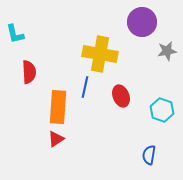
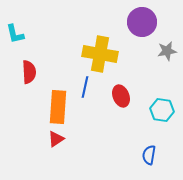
cyan hexagon: rotated 10 degrees counterclockwise
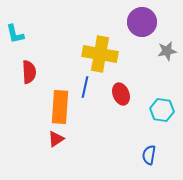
red ellipse: moved 2 px up
orange rectangle: moved 2 px right
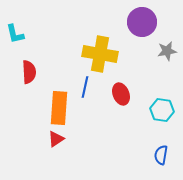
orange rectangle: moved 1 px left, 1 px down
blue semicircle: moved 12 px right
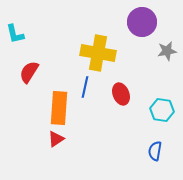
yellow cross: moved 2 px left, 1 px up
red semicircle: rotated 145 degrees counterclockwise
blue semicircle: moved 6 px left, 4 px up
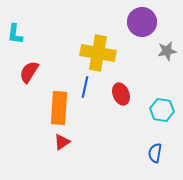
cyan L-shape: rotated 20 degrees clockwise
red triangle: moved 6 px right, 3 px down
blue semicircle: moved 2 px down
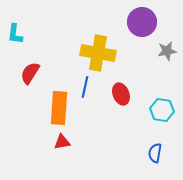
red semicircle: moved 1 px right, 1 px down
red triangle: rotated 24 degrees clockwise
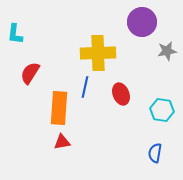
yellow cross: rotated 12 degrees counterclockwise
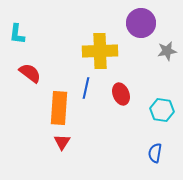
purple circle: moved 1 px left, 1 px down
cyan L-shape: moved 2 px right
yellow cross: moved 2 px right, 2 px up
red semicircle: rotated 95 degrees clockwise
blue line: moved 1 px right, 1 px down
red triangle: rotated 48 degrees counterclockwise
